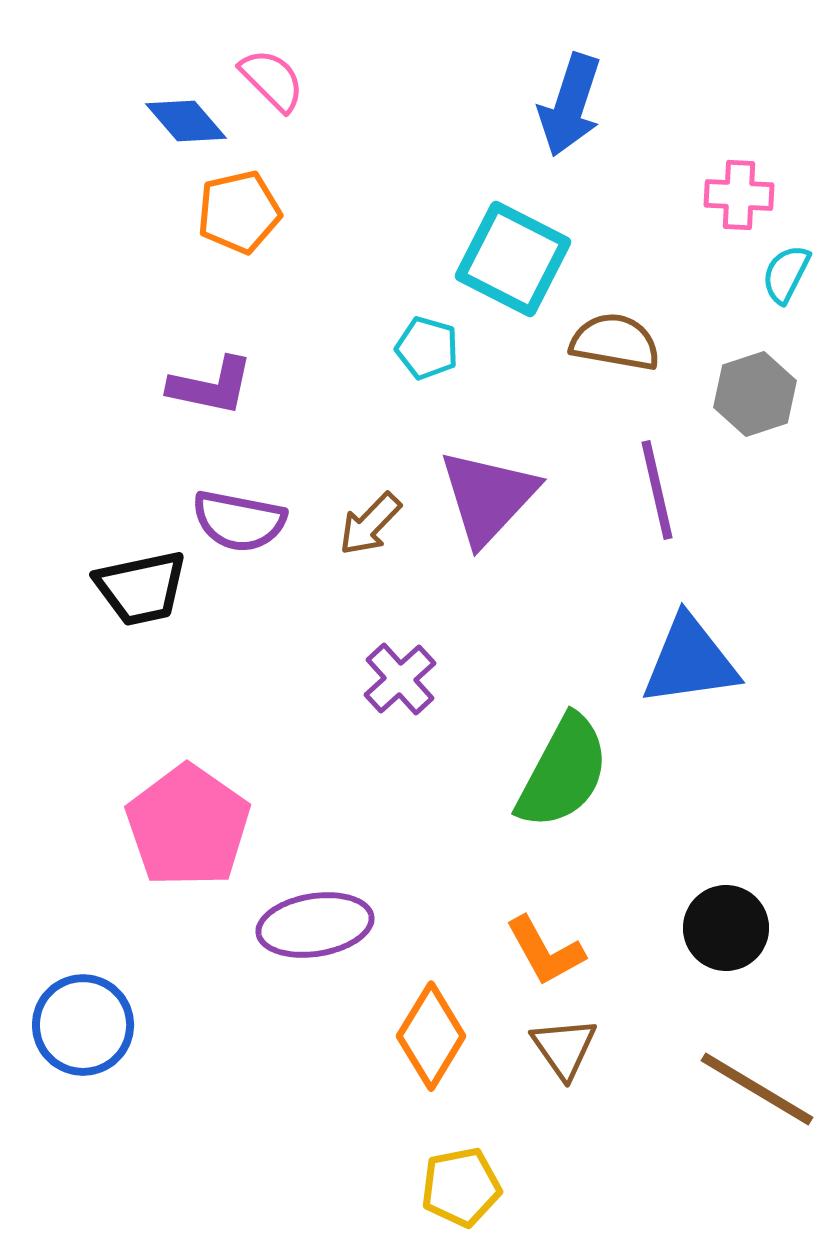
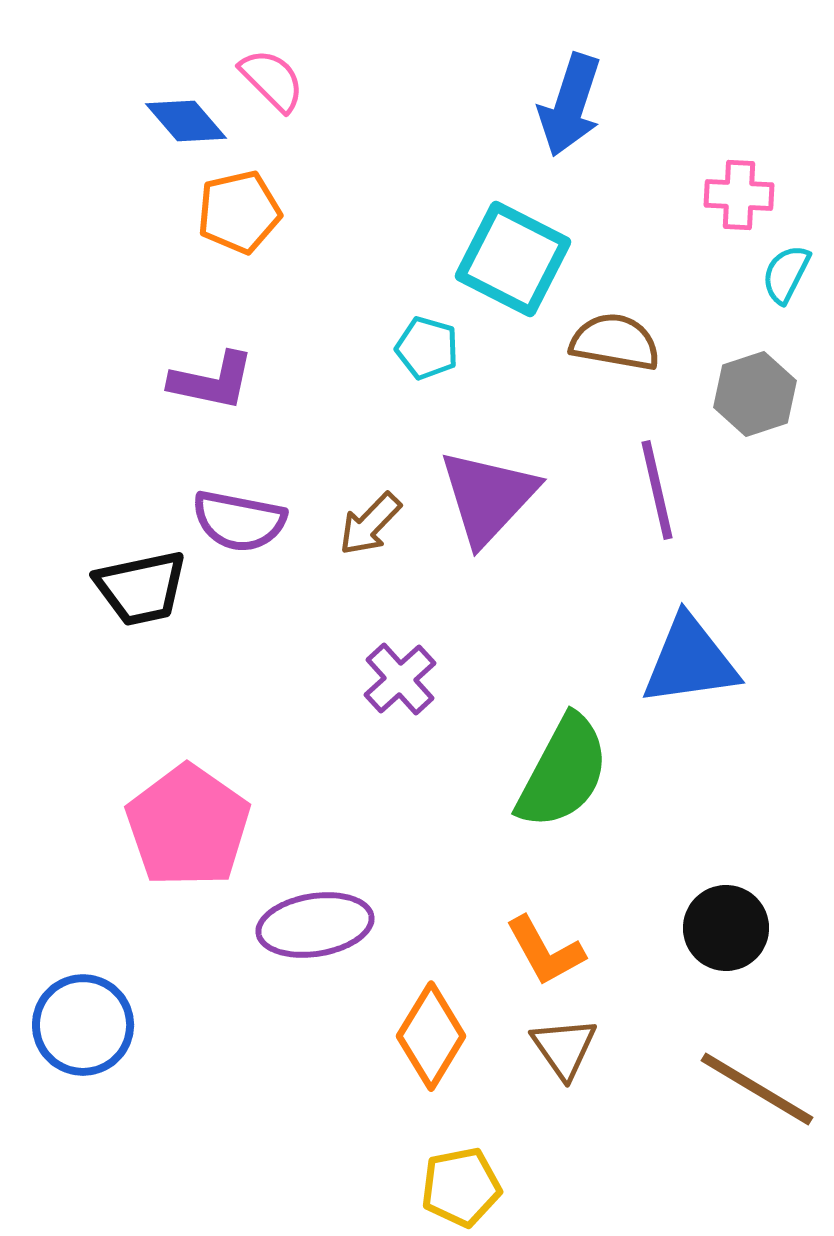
purple L-shape: moved 1 px right, 5 px up
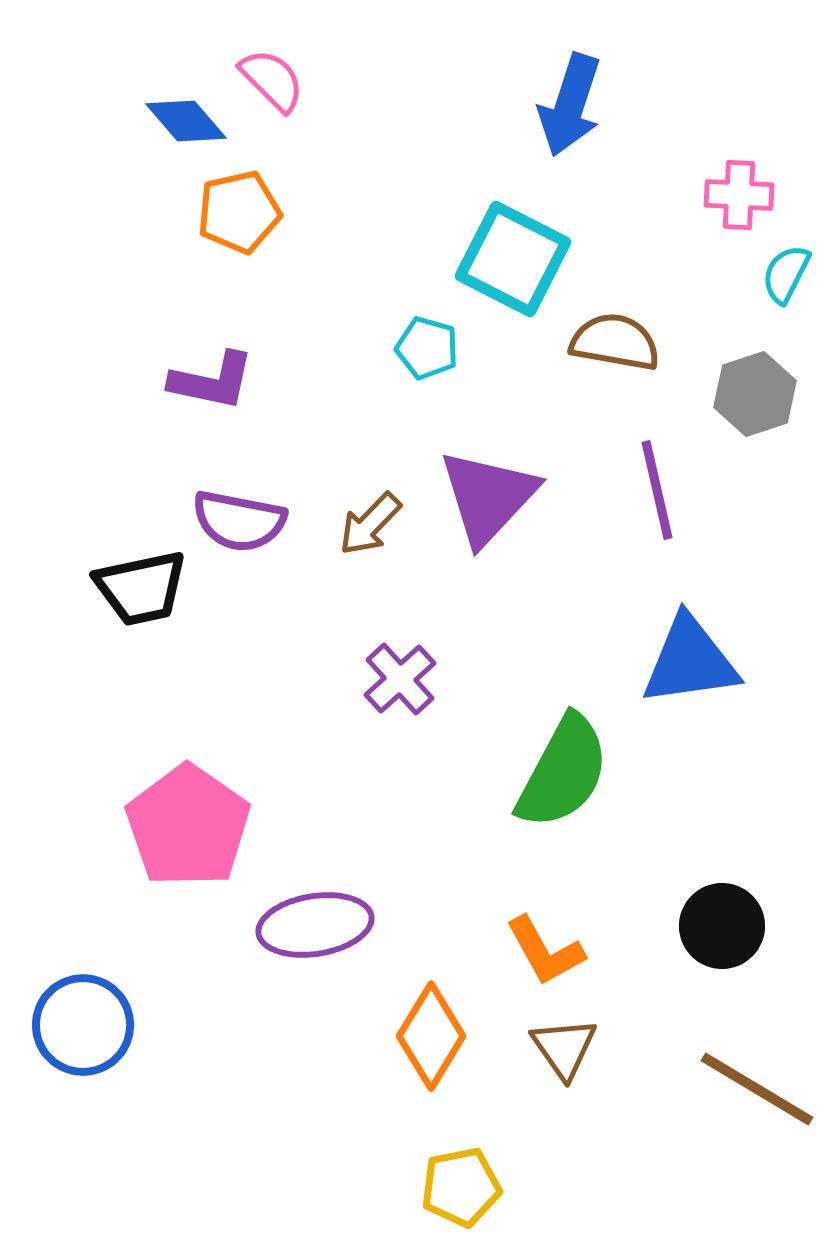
black circle: moved 4 px left, 2 px up
